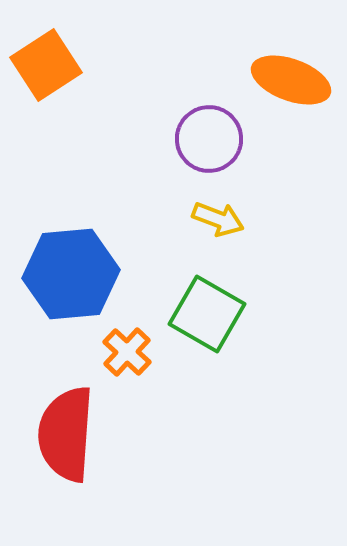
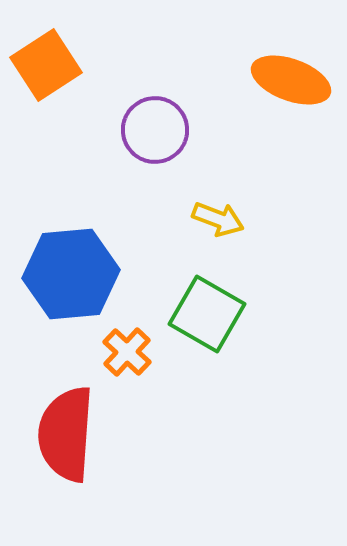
purple circle: moved 54 px left, 9 px up
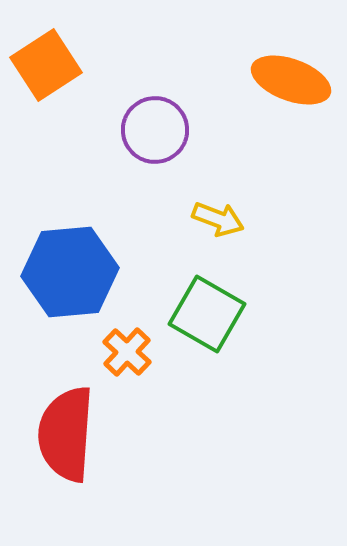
blue hexagon: moved 1 px left, 2 px up
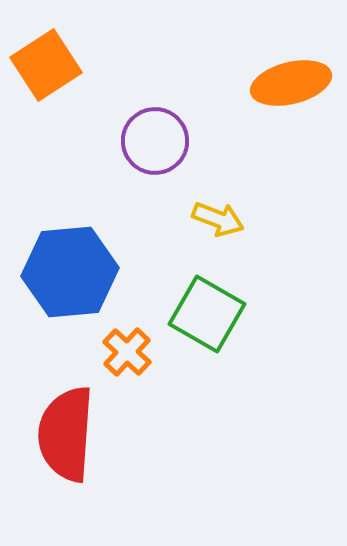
orange ellipse: moved 3 px down; rotated 34 degrees counterclockwise
purple circle: moved 11 px down
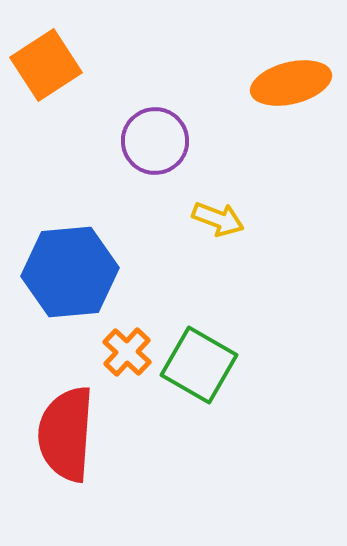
green square: moved 8 px left, 51 px down
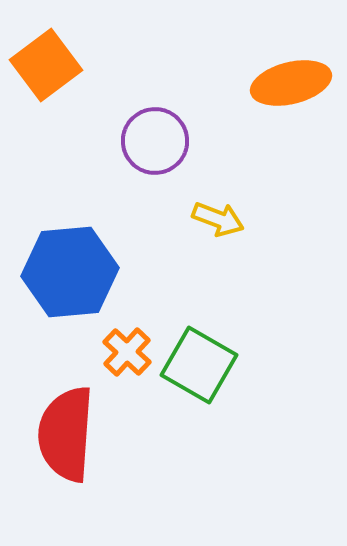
orange square: rotated 4 degrees counterclockwise
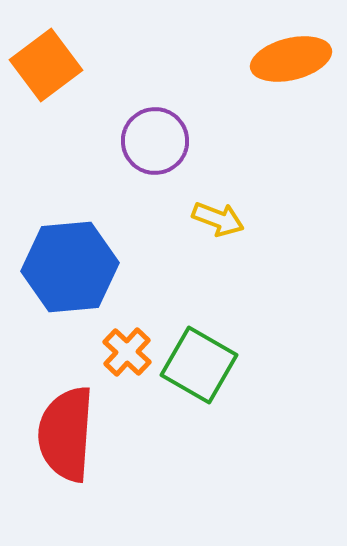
orange ellipse: moved 24 px up
blue hexagon: moved 5 px up
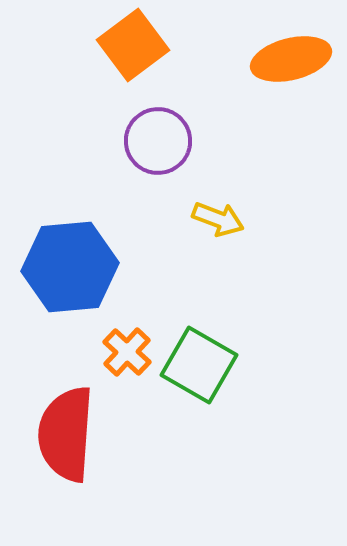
orange square: moved 87 px right, 20 px up
purple circle: moved 3 px right
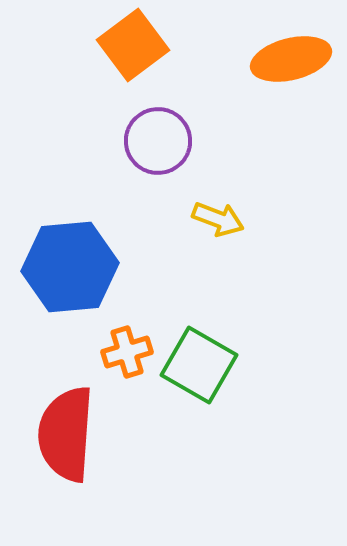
orange cross: rotated 30 degrees clockwise
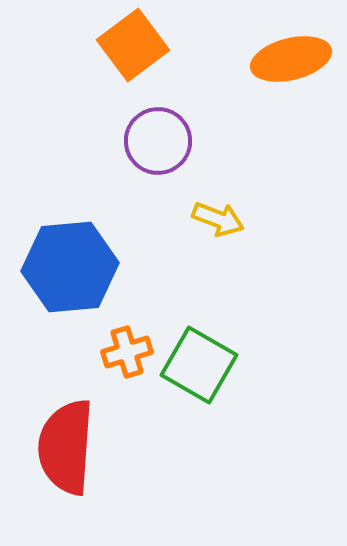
red semicircle: moved 13 px down
